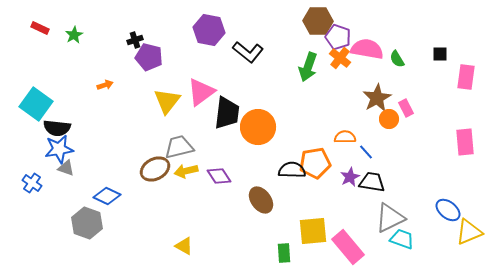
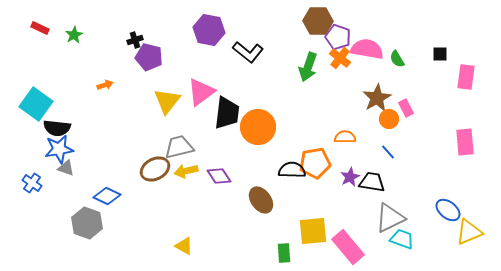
blue line at (366, 152): moved 22 px right
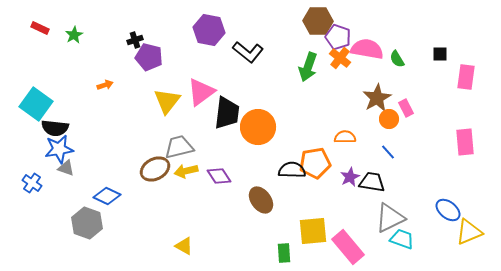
black semicircle at (57, 128): moved 2 px left
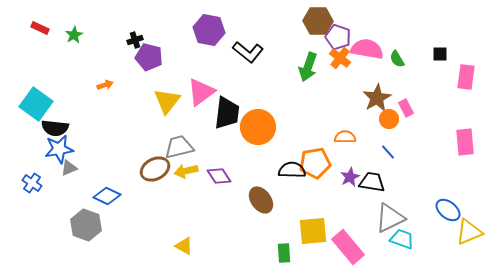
gray triangle at (66, 168): moved 3 px right; rotated 42 degrees counterclockwise
gray hexagon at (87, 223): moved 1 px left, 2 px down
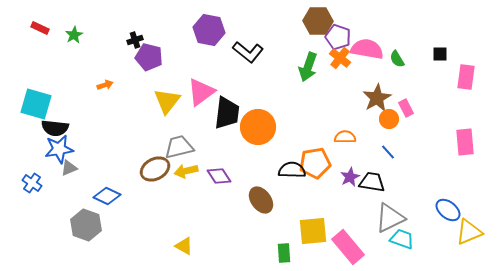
cyan square at (36, 104): rotated 20 degrees counterclockwise
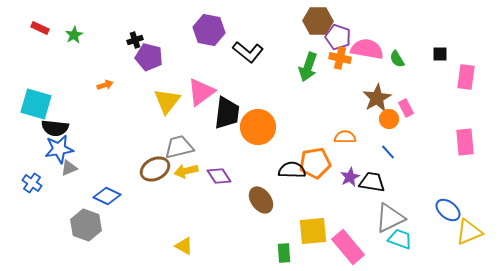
orange cross at (340, 58): rotated 25 degrees counterclockwise
cyan trapezoid at (402, 239): moved 2 px left
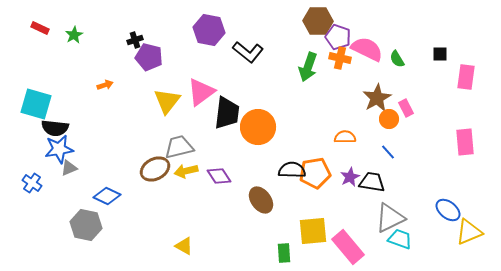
pink semicircle at (367, 49): rotated 16 degrees clockwise
orange pentagon at (315, 163): moved 10 px down
gray hexagon at (86, 225): rotated 8 degrees counterclockwise
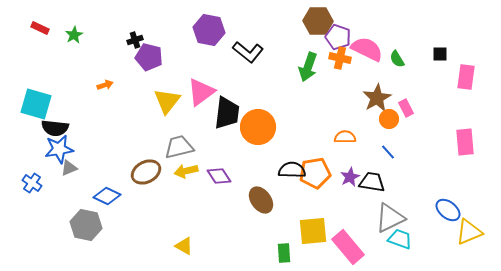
brown ellipse at (155, 169): moved 9 px left, 3 px down
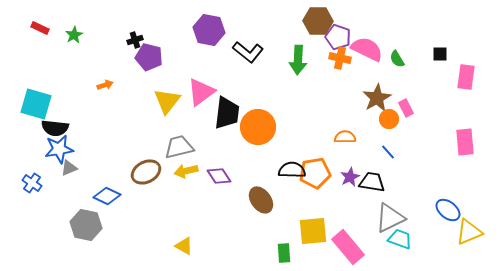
green arrow at (308, 67): moved 10 px left, 7 px up; rotated 16 degrees counterclockwise
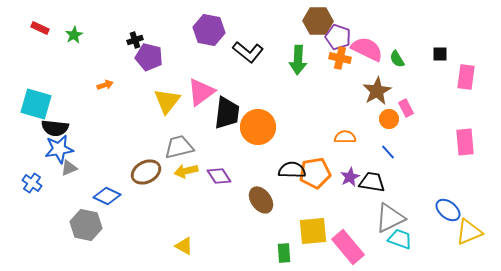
brown star at (377, 98): moved 7 px up
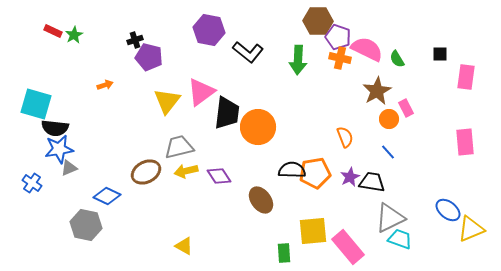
red rectangle at (40, 28): moved 13 px right, 3 px down
orange semicircle at (345, 137): rotated 70 degrees clockwise
yellow triangle at (469, 232): moved 2 px right, 3 px up
